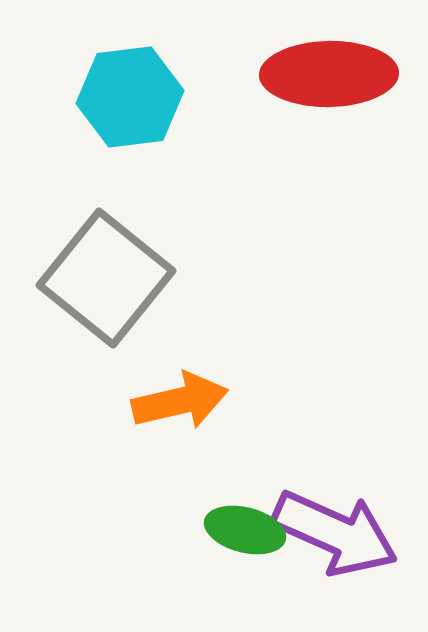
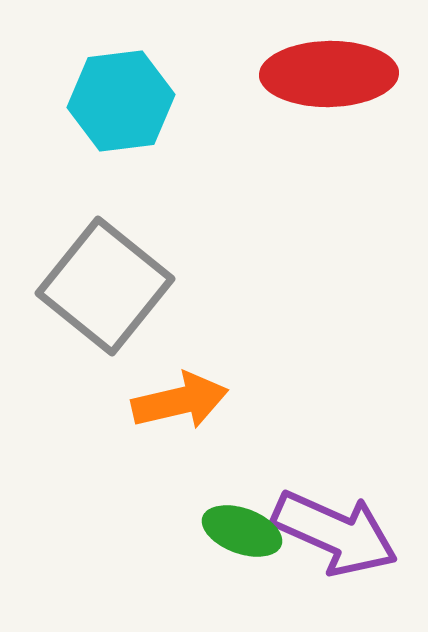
cyan hexagon: moved 9 px left, 4 px down
gray square: moved 1 px left, 8 px down
green ellipse: moved 3 px left, 1 px down; rotated 6 degrees clockwise
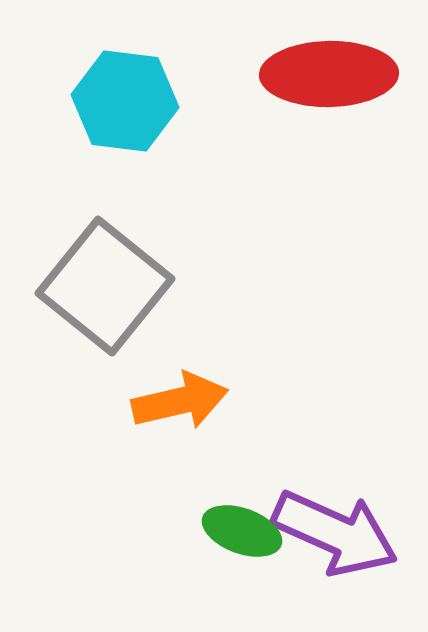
cyan hexagon: moved 4 px right; rotated 14 degrees clockwise
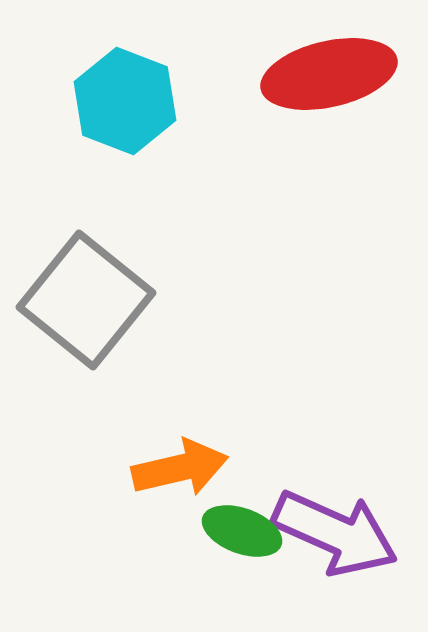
red ellipse: rotated 12 degrees counterclockwise
cyan hexagon: rotated 14 degrees clockwise
gray square: moved 19 px left, 14 px down
orange arrow: moved 67 px down
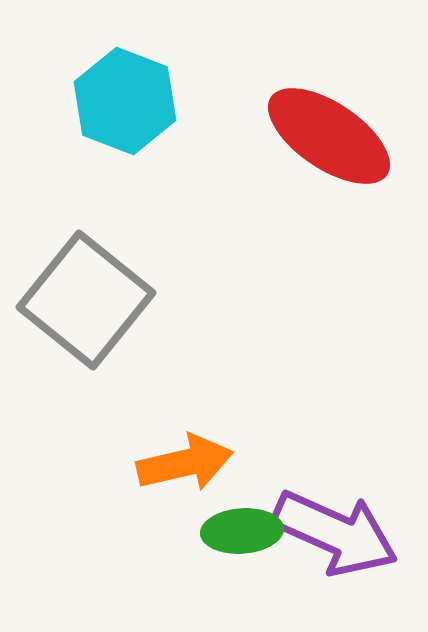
red ellipse: moved 62 px down; rotated 47 degrees clockwise
orange arrow: moved 5 px right, 5 px up
green ellipse: rotated 24 degrees counterclockwise
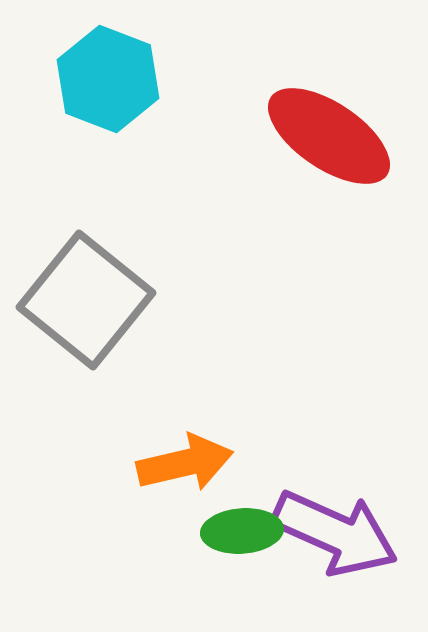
cyan hexagon: moved 17 px left, 22 px up
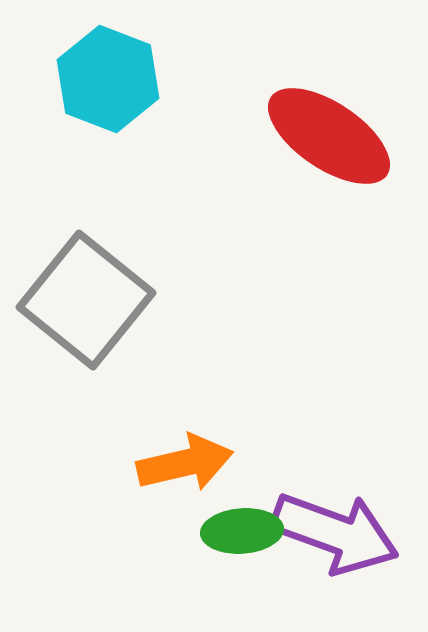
purple arrow: rotated 4 degrees counterclockwise
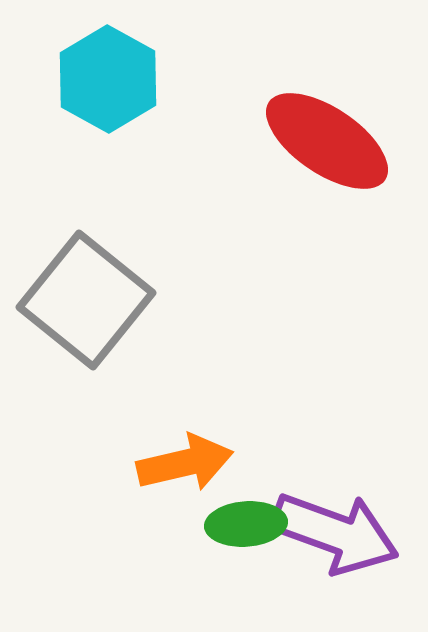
cyan hexagon: rotated 8 degrees clockwise
red ellipse: moved 2 px left, 5 px down
green ellipse: moved 4 px right, 7 px up
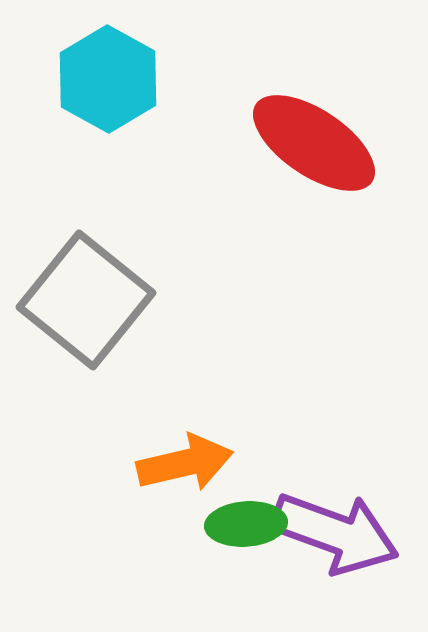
red ellipse: moved 13 px left, 2 px down
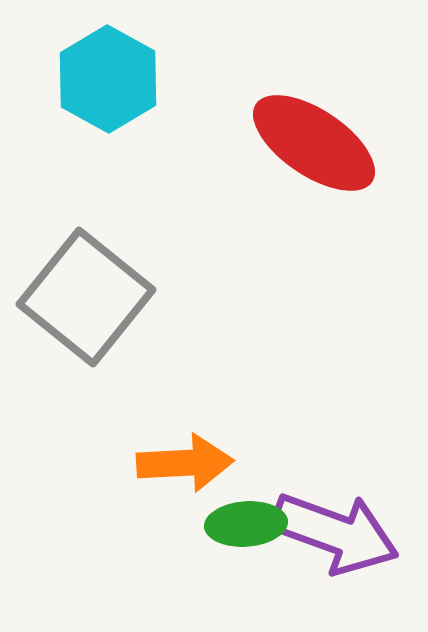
gray square: moved 3 px up
orange arrow: rotated 10 degrees clockwise
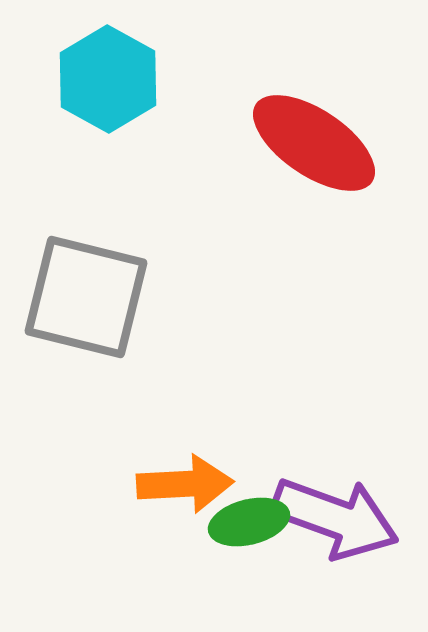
gray square: rotated 25 degrees counterclockwise
orange arrow: moved 21 px down
green ellipse: moved 3 px right, 2 px up; rotated 10 degrees counterclockwise
purple arrow: moved 15 px up
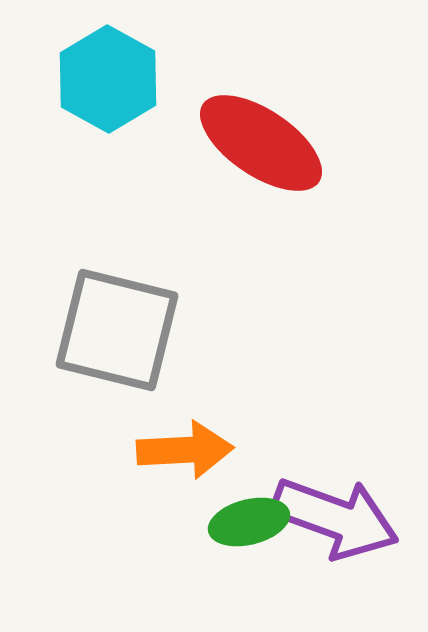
red ellipse: moved 53 px left
gray square: moved 31 px right, 33 px down
orange arrow: moved 34 px up
